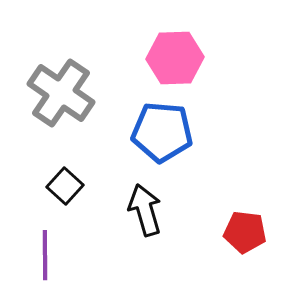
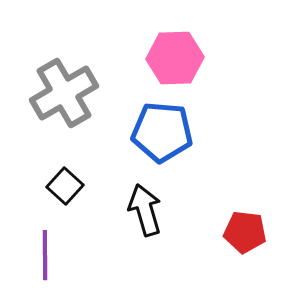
gray cross: moved 3 px right; rotated 26 degrees clockwise
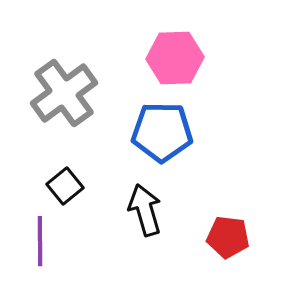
gray cross: rotated 6 degrees counterclockwise
blue pentagon: rotated 4 degrees counterclockwise
black square: rotated 9 degrees clockwise
red pentagon: moved 17 px left, 5 px down
purple line: moved 5 px left, 14 px up
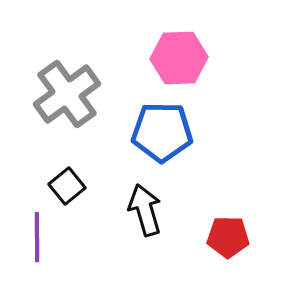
pink hexagon: moved 4 px right
gray cross: moved 3 px right, 1 px down
black square: moved 2 px right
red pentagon: rotated 6 degrees counterclockwise
purple line: moved 3 px left, 4 px up
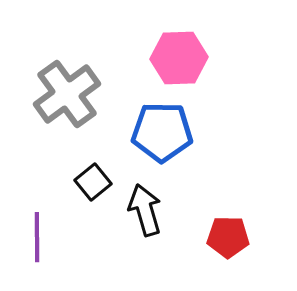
black square: moved 26 px right, 4 px up
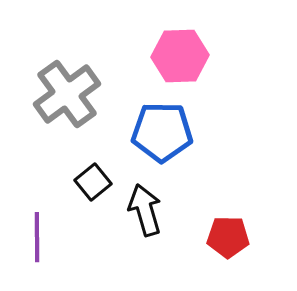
pink hexagon: moved 1 px right, 2 px up
